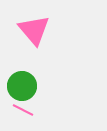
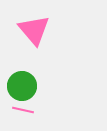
pink line: rotated 15 degrees counterclockwise
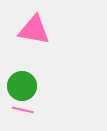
pink triangle: rotated 40 degrees counterclockwise
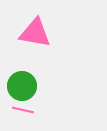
pink triangle: moved 1 px right, 3 px down
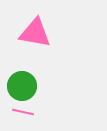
pink line: moved 2 px down
